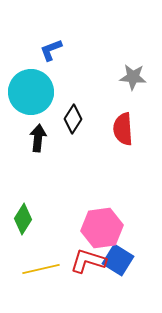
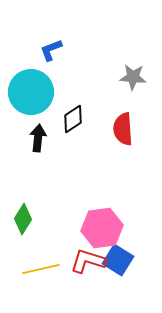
black diamond: rotated 24 degrees clockwise
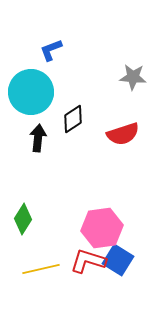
red semicircle: moved 5 px down; rotated 104 degrees counterclockwise
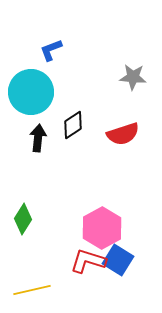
black diamond: moved 6 px down
pink hexagon: rotated 21 degrees counterclockwise
yellow line: moved 9 px left, 21 px down
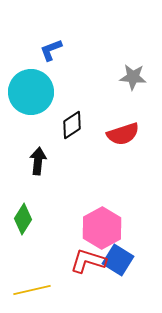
black diamond: moved 1 px left
black arrow: moved 23 px down
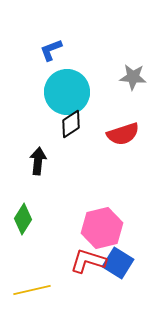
cyan circle: moved 36 px right
black diamond: moved 1 px left, 1 px up
pink hexagon: rotated 15 degrees clockwise
blue square: moved 3 px down
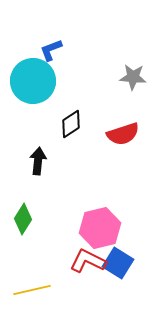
cyan circle: moved 34 px left, 11 px up
pink hexagon: moved 2 px left
red L-shape: rotated 9 degrees clockwise
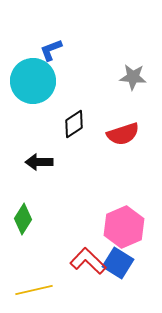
black diamond: moved 3 px right
black arrow: moved 1 px right, 1 px down; rotated 96 degrees counterclockwise
pink hexagon: moved 24 px right, 1 px up; rotated 9 degrees counterclockwise
red L-shape: rotated 18 degrees clockwise
yellow line: moved 2 px right
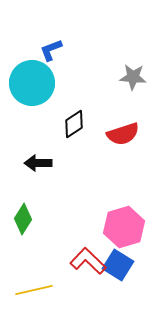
cyan circle: moved 1 px left, 2 px down
black arrow: moved 1 px left, 1 px down
pink hexagon: rotated 6 degrees clockwise
blue square: moved 2 px down
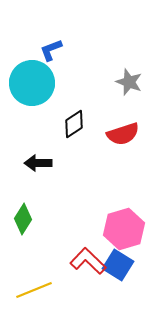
gray star: moved 4 px left, 5 px down; rotated 16 degrees clockwise
pink hexagon: moved 2 px down
yellow line: rotated 9 degrees counterclockwise
